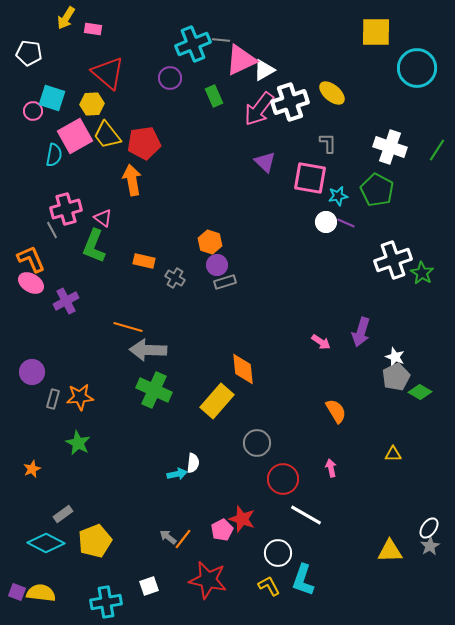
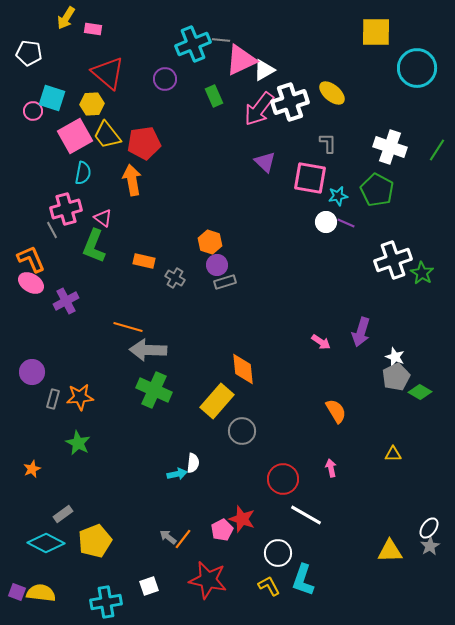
purple circle at (170, 78): moved 5 px left, 1 px down
cyan semicircle at (54, 155): moved 29 px right, 18 px down
gray circle at (257, 443): moved 15 px left, 12 px up
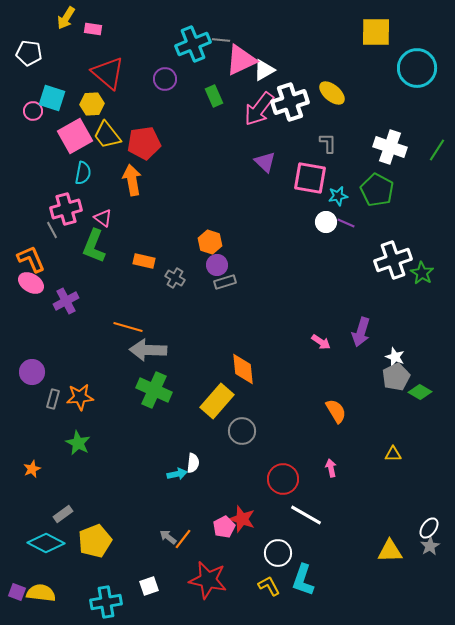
pink pentagon at (222, 530): moved 2 px right, 3 px up
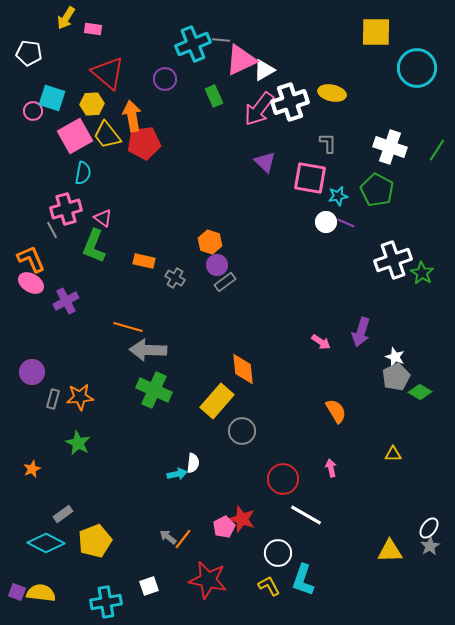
yellow ellipse at (332, 93): rotated 28 degrees counterclockwise
orange arrow at (132, 180): moved 64 px up
gray rectangle at (225, 282): rotated 20 degrees counterclockwise
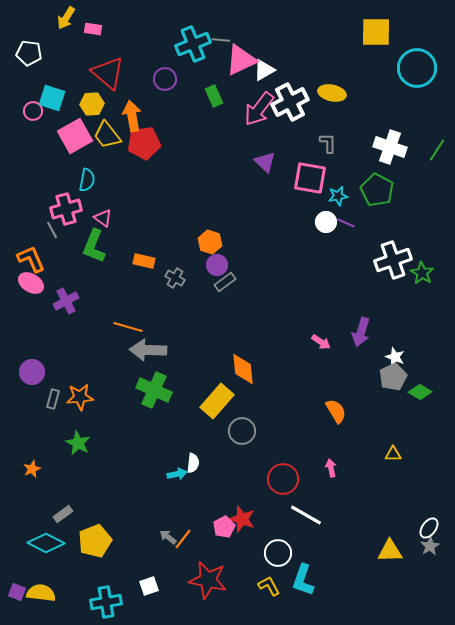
white cross at (290, 102): rotated 9 degrees counterclockwise
cyan semicircle at (83, 173): moved 4 px right, 7 px down
gray pentagon at (396, 377): moved 3 px left
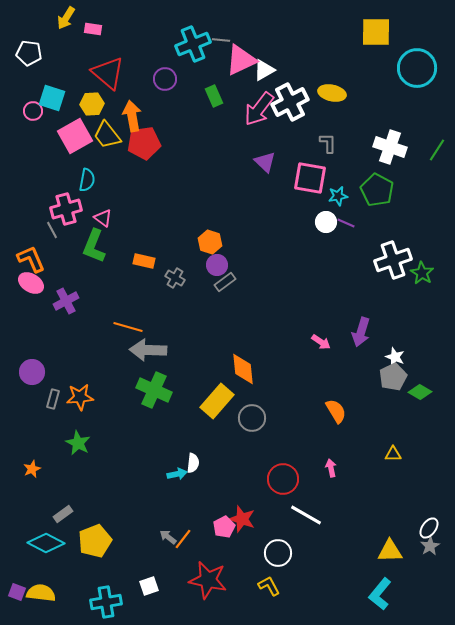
gray circle at (242, 431): moved 10 px right, 13 px up
cyan L-shape at (303, 580): moved 77 px right, 14 px down; rotated 20 degrees clockwise
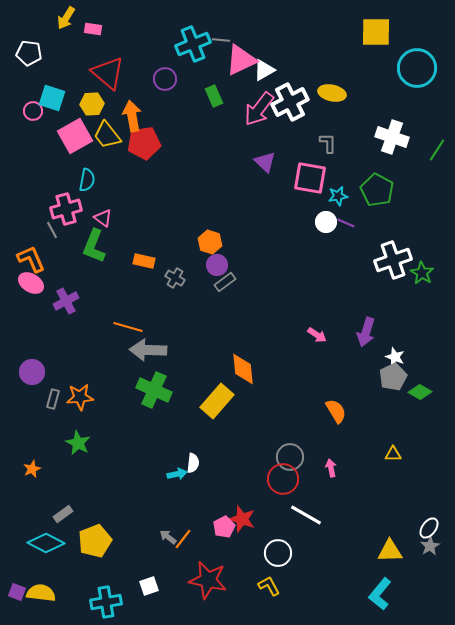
white cross at (390, 147): moved 2 px right, 10 px up
purple arrow at (361, 332): moved 5 px right
pink arrow at (321, 342): moved 4 px left, 7 px up
gray circle at (252, 418): moved 38 px right, 39 px down
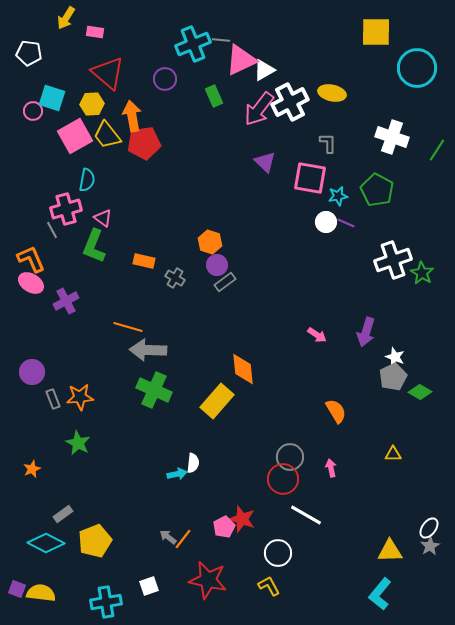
pink rectangle at (93, 29): moved 2 px right, 3 px down
gray rectangle at (53, 399): rotated 36 degrees counterclockwise
purple square at (17, 592): moved 3 px up
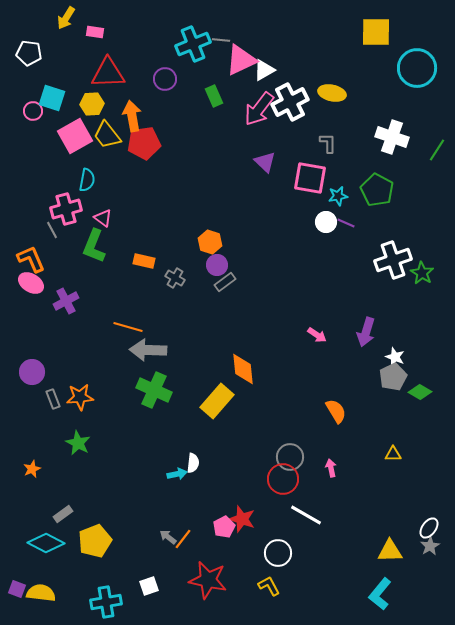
red triangle at (108, 73): rotated 42 degrees counterclockwise
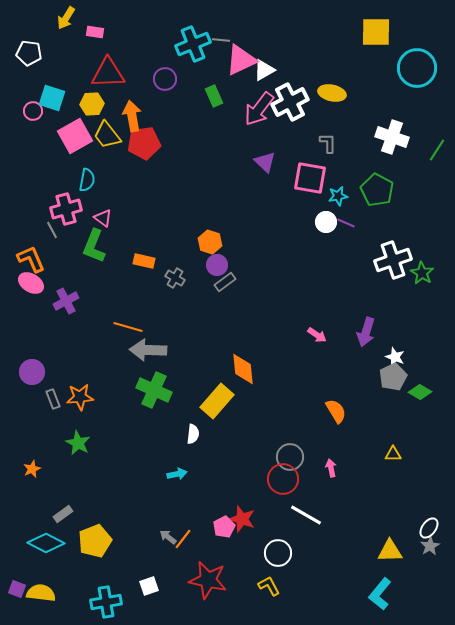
white semicircle at (193, 463): moved 29 px up
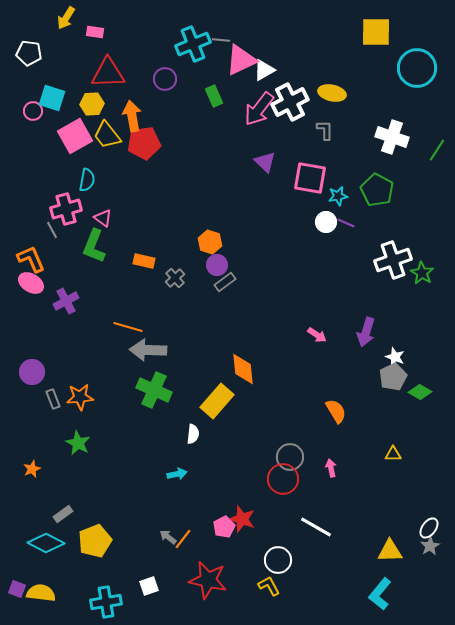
gray L-shape at (328, 143): moved 3 px left, 13 px up
gray cross at (175, 278): rotated 18 degrees clockwise
white line at (306, 515): moved 10 px right, 12 px down
white circle at (278, 553): moved 7 px down
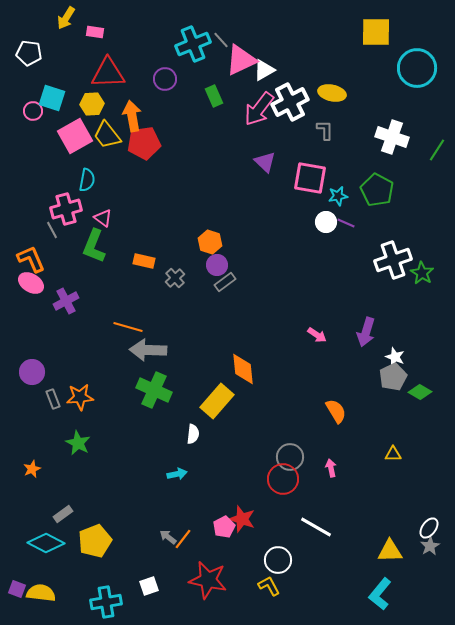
gray line at (221, 40): rotated 42 degrees clockwise
